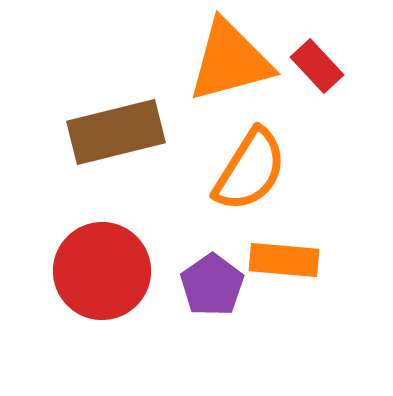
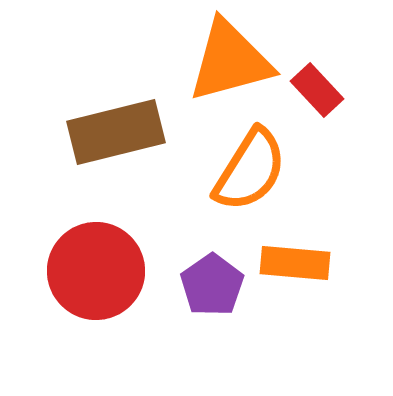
red rectangle: moved 24 px down
orange rectangle: moved 11 px right, 3 px down
red circle: moved 6 px left
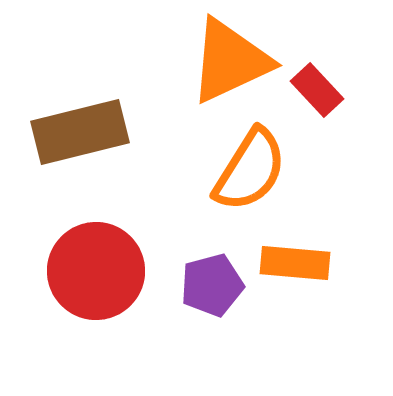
orange triangle: rotated 10 degrees counterclockwise
brown rectangle: moved 36 px left
purple pentagon: rotated 20 degrees clockwise
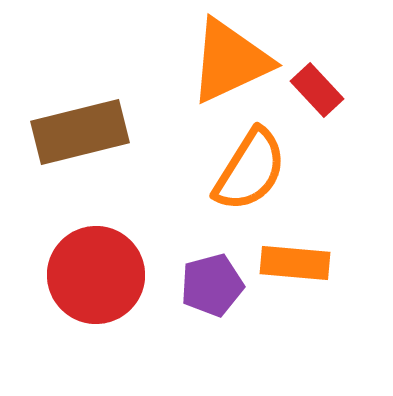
red circle: moved 4 px down
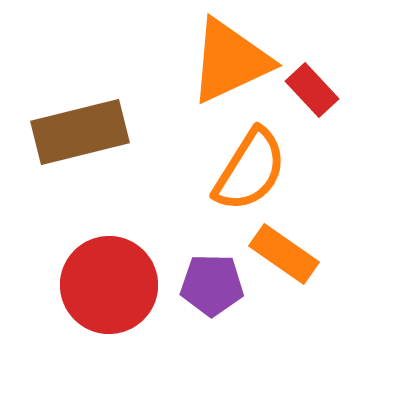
red rectangle: moved 5 px left
orange rectangle: moved 11 px left, 9 px up; rotated 30 degrees clockwise
red circle: moved 13 px right, 10 px down
purple pentagon: rotated 16 degrees clockwise
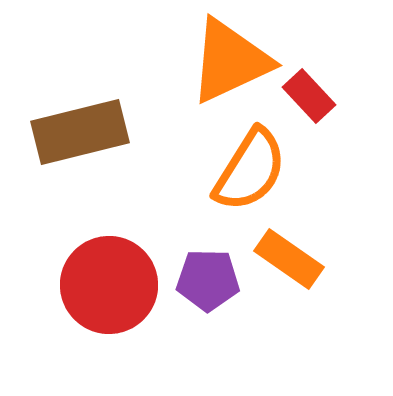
red rectangle: moved 3 px left, 6 px down
orange rectangle: moved 5 px right, 5 px down
purple pentagon: moved 4 px left, 5 px up
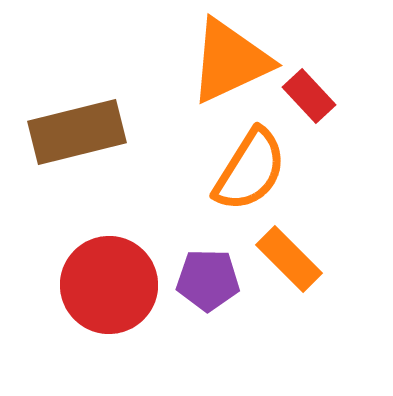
brown rectangle: moved 3 px left
orange rectangle: rotated 10 degrees clockwise
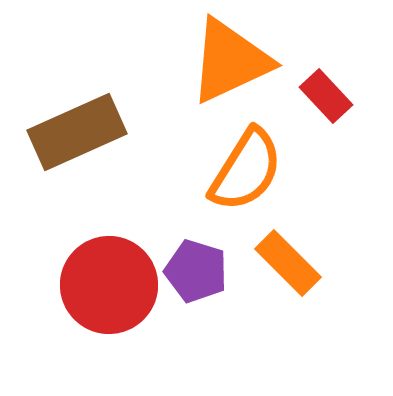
red rectangle: moved 17 px right
brown rectangle: rotated 10 degrees counterclockwise
orange semicircle: moved 4 px left
orange rectangle: moved 1 px left, 4 px down
purple pentagon: moved 12 px left, 9 px up; rotated 16 degrees clockwise
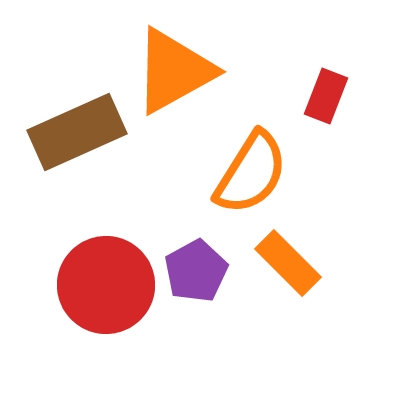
orange triangle: moved 56 px left, 10 px down; rotated 4 degrees counterclockwise
red rectangle: rotated 64 degrees clockwise
orange semicircle: moved 5 px right, 3 px down
purple pentagon: rotated 26 degrees clockwise
red circle: moved 3 px left
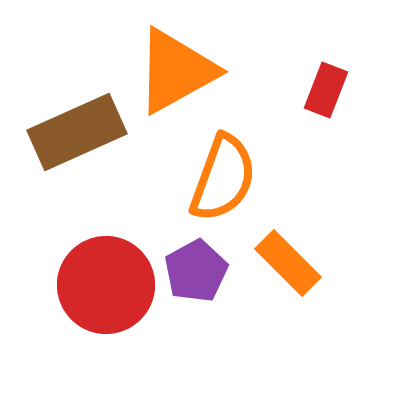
orange triangle: moved 2 px right
red rectangle: moved 6 px up
orange semicircle: moved 28 px left, 5 px down; rotated 12 degrees counterclockwise
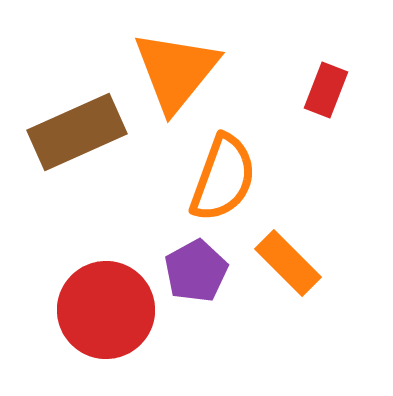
orange triangle: rotated 22 degrees counterclockwise
red circle: moved 25 px down
